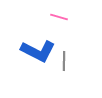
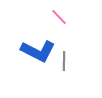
pink line: rotated 30 degrees clockwise
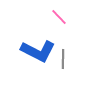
gray line: moved 1 px left, 2 px up
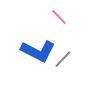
gray line: rotated 42 degrees clockwise
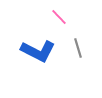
gray line: moved 15 px right, 11 px up; rotated 60 degrees counterclockwise
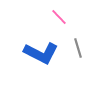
blue L-shape: moved 3 px right, 2 px down
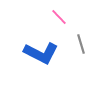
gray line: moved 3 px right, 4 px up
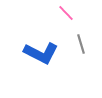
pink line: moved 7 px right, 4 px up
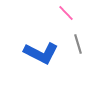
gray line: moved 3 px left
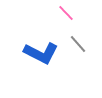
gray line: rotated 24 degrees counterclockwise
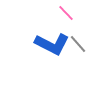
blue L-shape: moved 11 px right, 9 px up
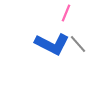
pink line: rotated 66 degrees clockwise
